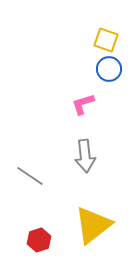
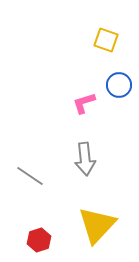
blue circle: moved 10 px right, 16 px down
pink L-shape: moved 1 px right, 1 px up
gray arrow: moved 3 px down
yellow triangle: moved 4 px right; rotated 9 degrees counterclockwise
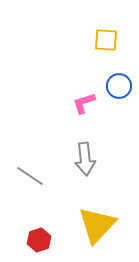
yellow square: rotated 15 degrees counterclockwise
blue circle: moved 1 px down
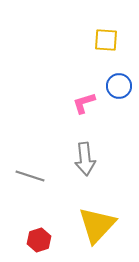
gray line: rotated 16 degrees counterclockwise
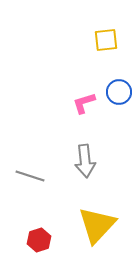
yellow square: rotated 10 degrees counterclockwise
blue circle: moved 6 px down
gray arrow: moved 2 px down
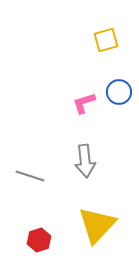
yellow square: rotated 10 degrees counterclockwise
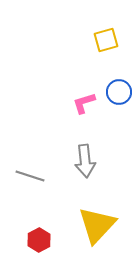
red hexagon: rotated 10 degrees counterclockwise
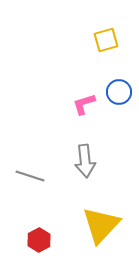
pink L-shape: moved 1 px down
yellow triangle: moved 4 px right
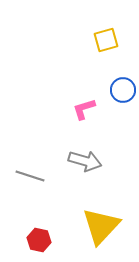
blue circle: moved 4 px right, 2 px up
pink L-shape: moved 5 px down
gray arrow: rotated 68 degrees counterclockwise
yellow triangle: moved 1 px down
red hexagon: rotated 20 degrees counterclockwise
